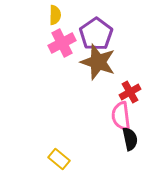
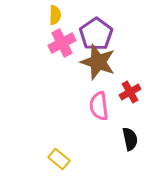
pink semicircle: moved 22 px left, 10 px up
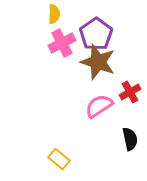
yellow semicircle: moved 1 px left, 1 px up
pink semicircle: rotated 64 degrees clockwise
